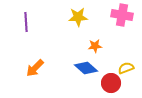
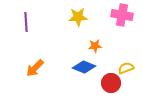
blue diamond: moved 2 px left, 1 px up; rotated 20 degrees counterclockwise
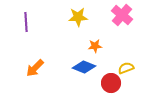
pink cross: rotated 30 degrees clockwise
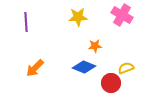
pink cross: rotated 10 degrees counterclockwise
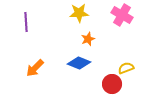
yellow star: moved 1 px right, 4 px up
orange star: moved 7 px left, 7 px up; rotated 16 degrees counterclockwise
blue diamond: moved 5 px left, 4 px up
red circle: moved 1 px right, 1 px down
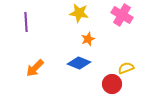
yellow star: rotated 12 degrees clockwise
